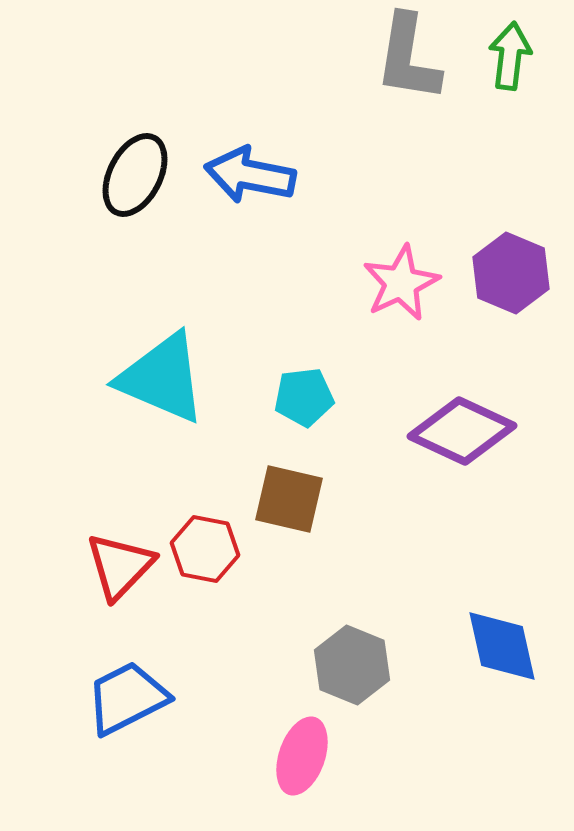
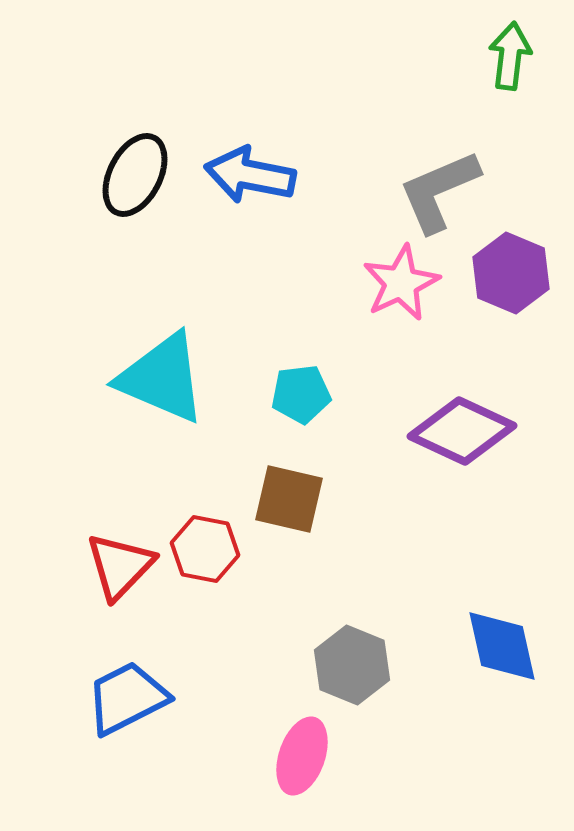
gray L-shape: moved 31 px right, 133 px down; rotated 58 degrees clockwise
cyan pentagon: moved 3 px left, 3 px up
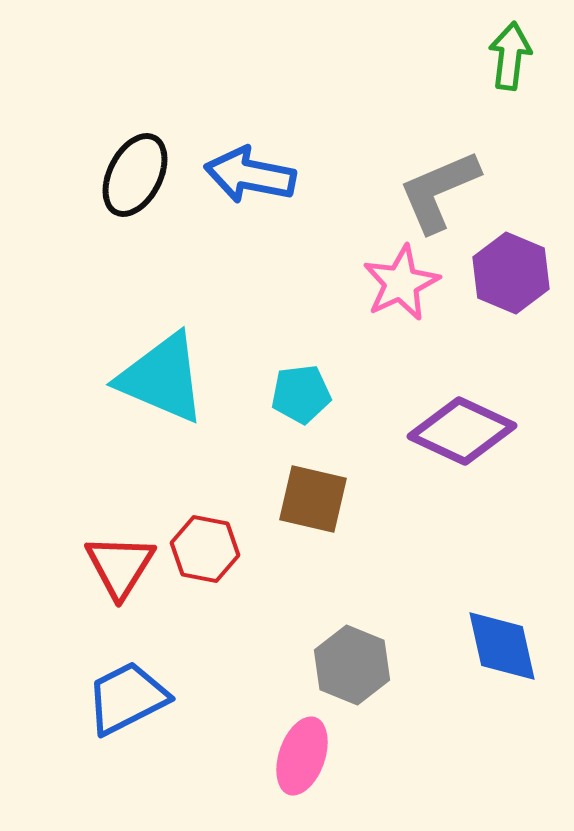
brown square: moved 24 px right
red triangle: rotated 12 degrees counterclockwise
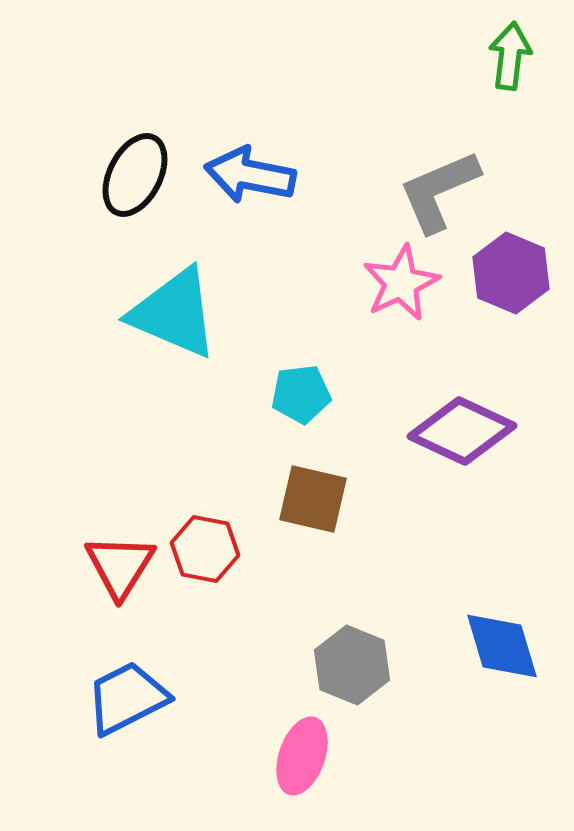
cyan triangle: moved 12 px right, 65 px up
blue diamond: rotated 4 degrees counterclockwise
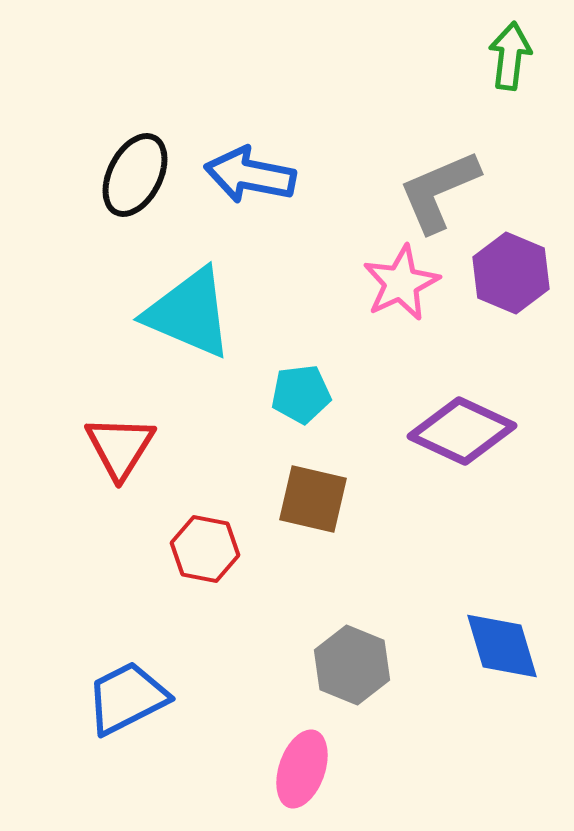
cyan triangle: moved 15 px right
red triangle: moved 119 px up
pink ellipse: moved 13 px down
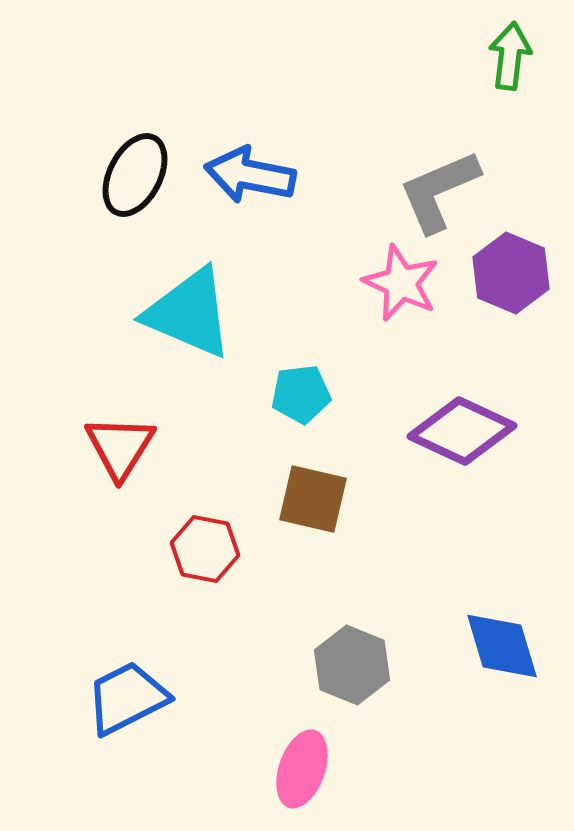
pink star: rotated 22 degrees counterclockwise
